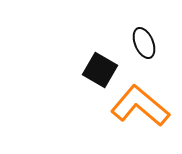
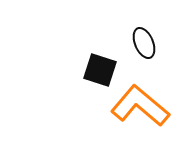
black square: rotated 12 degrees counterclockwise
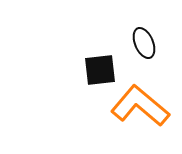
black square: rotated 24 degrees counterclockwise
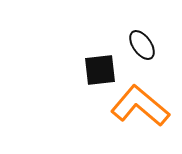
black ellipse: moved 2 px left, 2 px down; rotated 12 degrees counterclockwise
